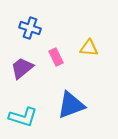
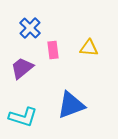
blue cross: rotated 25 degrees clockwise
pink rectangle: moved 3 px left, 7 px up; rotated 18 degrees clockwise
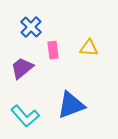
blue cross: moved 1 px right, 1 px up
cyan L-shape: moved 2 px right, 1 px up; rotated 32 degrees clockwise
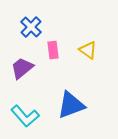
yellow triangle: moved 1 px left, 2 px down; rotated 30 degrees clockwise
